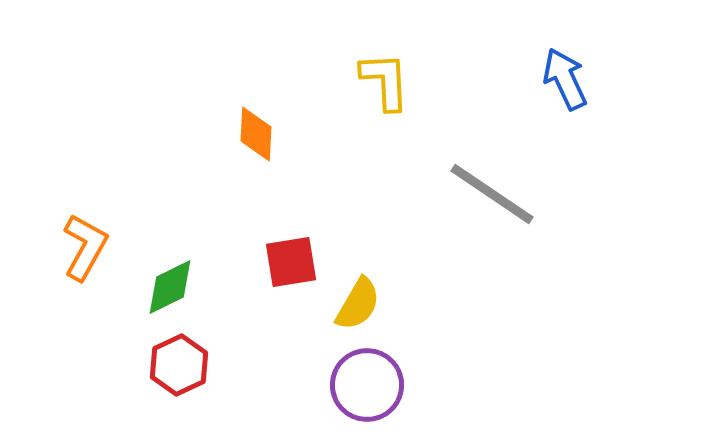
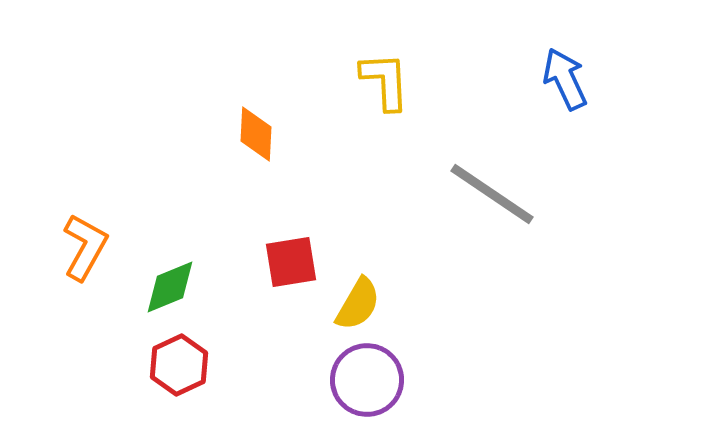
green diamond: rotated 4 degrees clockwise
purple circle: moved 5 px up
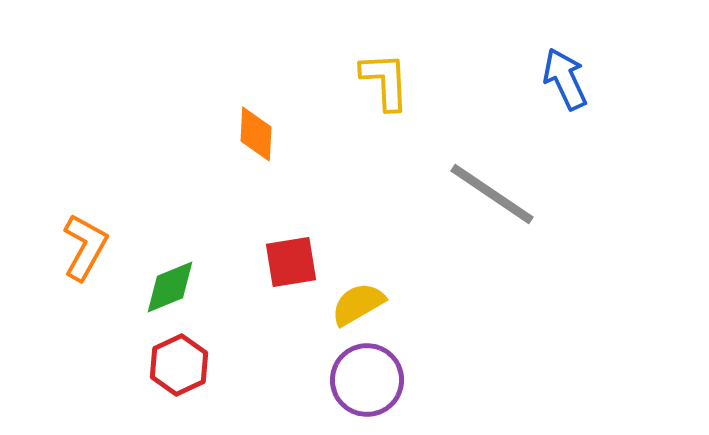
yellow semicircle: rotated 150 degrees counterclockwise
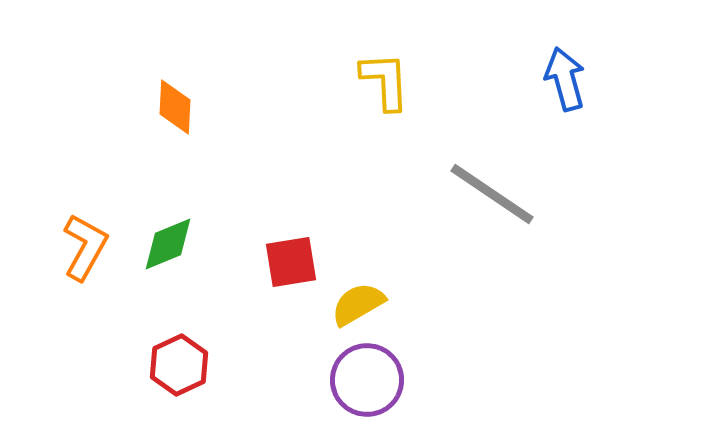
blue arrow: rotated 10 degrees clockwise
orange diamond: moved 81 px left, 27 px up
green diamond: moved 2 px left, 43 px up
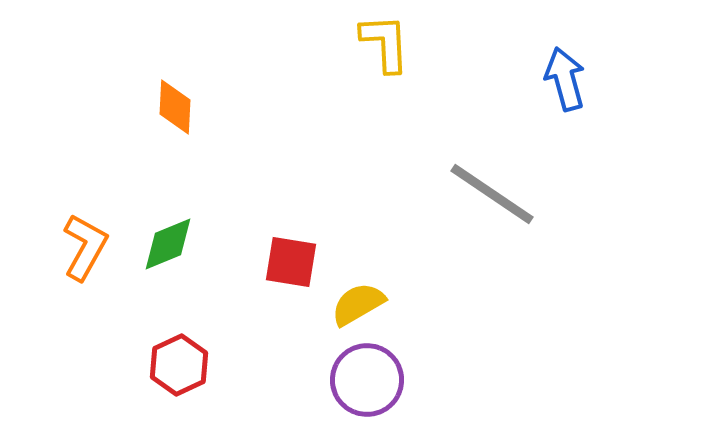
yellow L-shape: moved 38 px up
red square: rotated 18 degrees clockwise
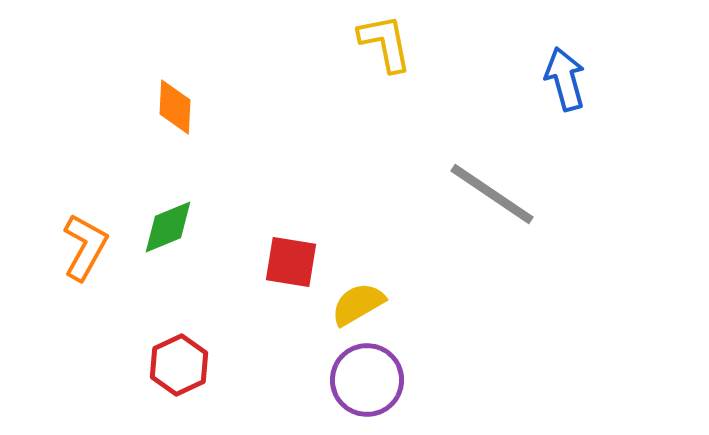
yellow L-shape: rotated 8 degrees counterclockwise
green diamond: moved 17 px up
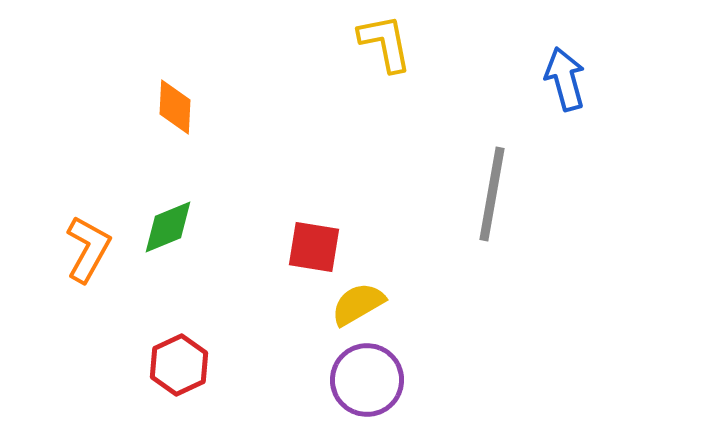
gray line: rotated 66 degrees clockwise
orange L-shape: moved 3 px right, 2 px down
red square: moved 23 px right, 15 px up
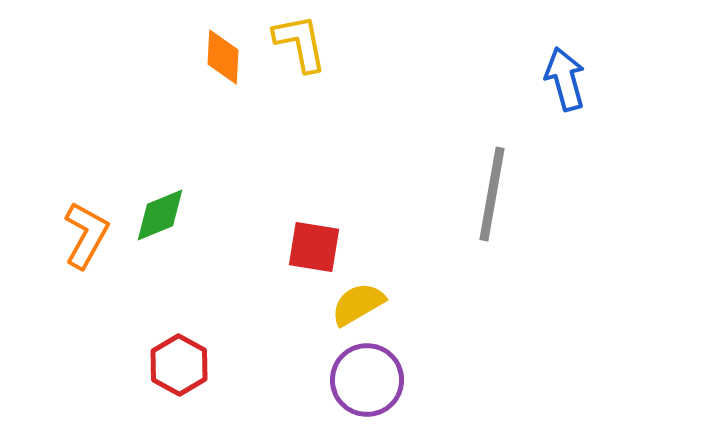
yellow L-shape: moved 85 px left
orange diamond: moved 48 px right, 50 px up
green diamond: moved 8 px left, 12 px up
orange L-shape: moved 2 px left, 14 px up
red hexagon: rotated 6 degrees counterclockwise
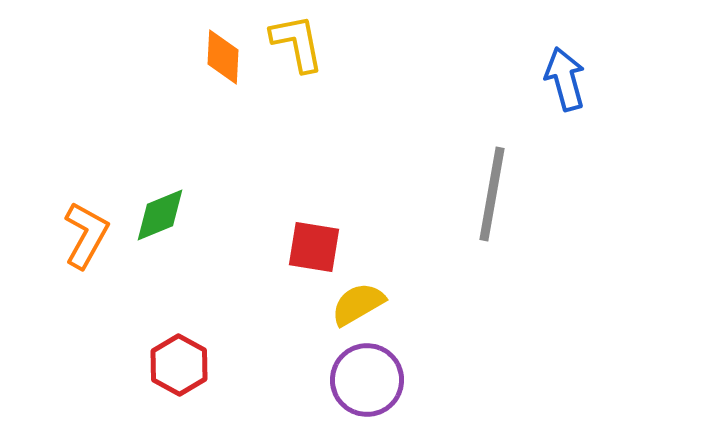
yellow L-shape: moved 3 px left
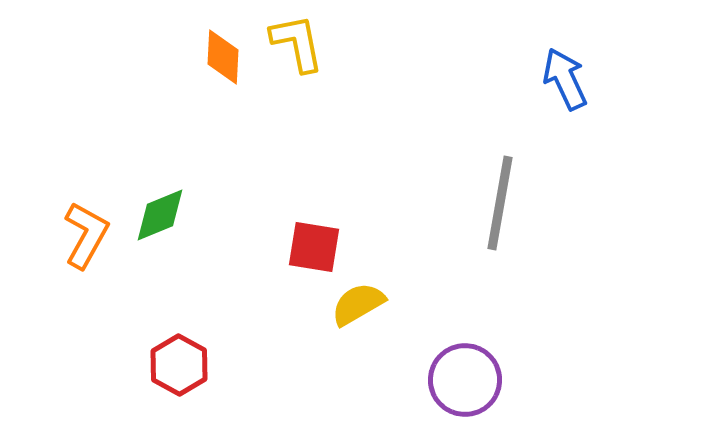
blue arrow: rotated 10 degrees counterclockwise
gray line: moved 8 px right, 9 px down
purple circle: moved 98 px right
